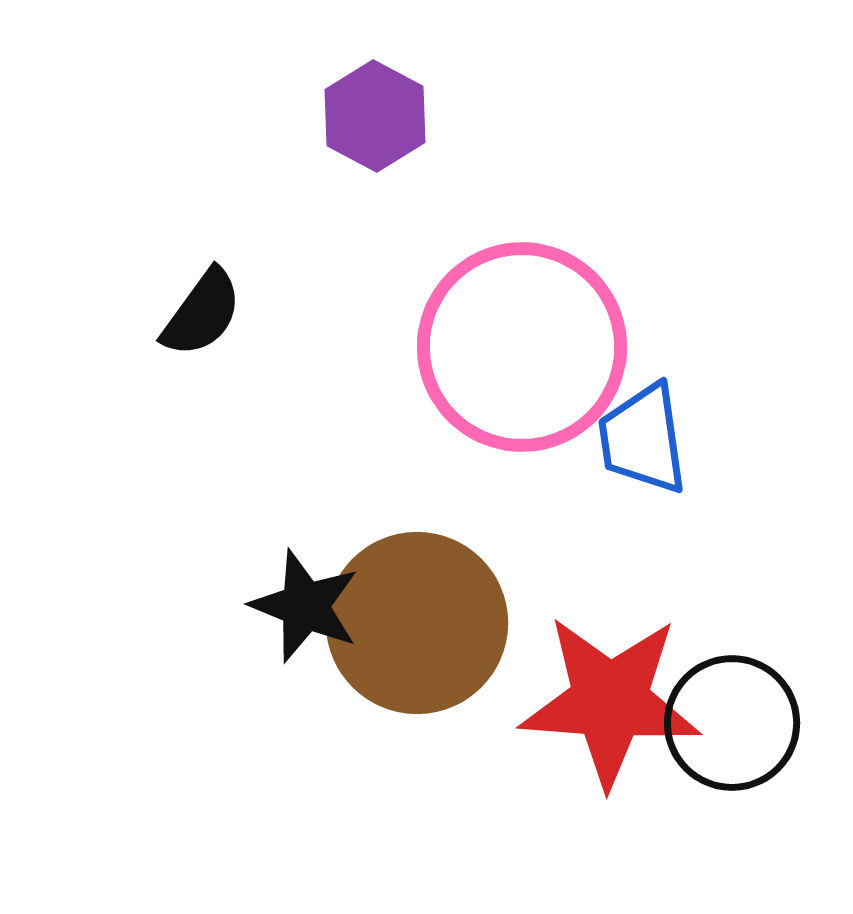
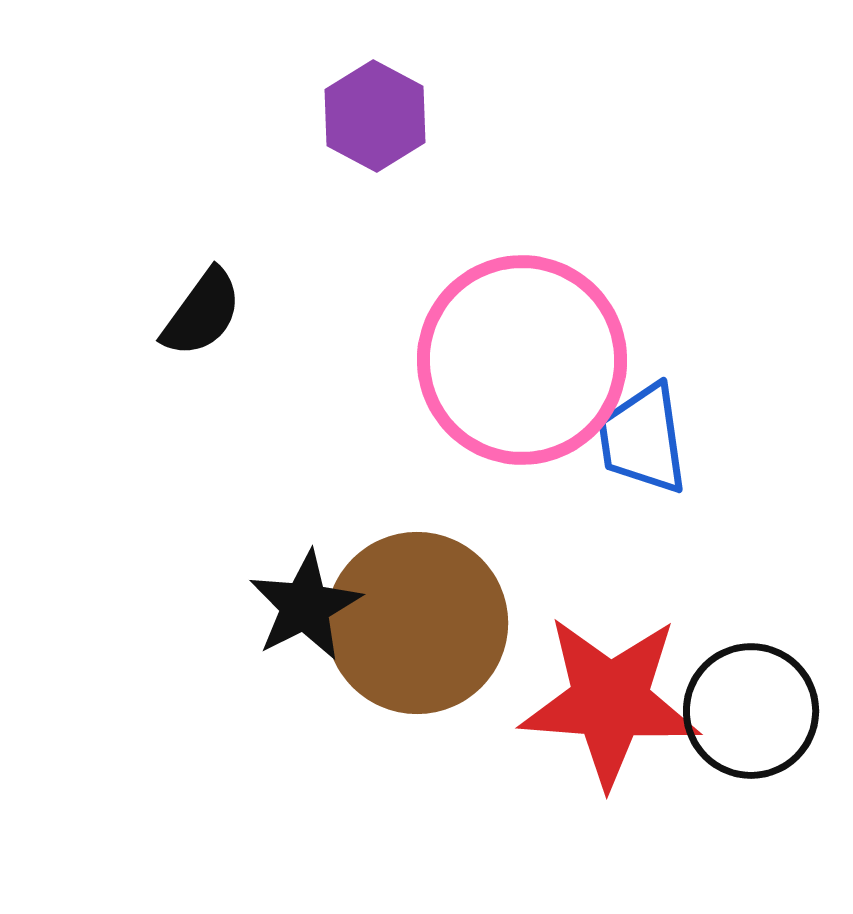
pink circle: moved 13 px down
black star: rotated 23 degrees clockwise
black circle: moved 19 px right, 12 px up
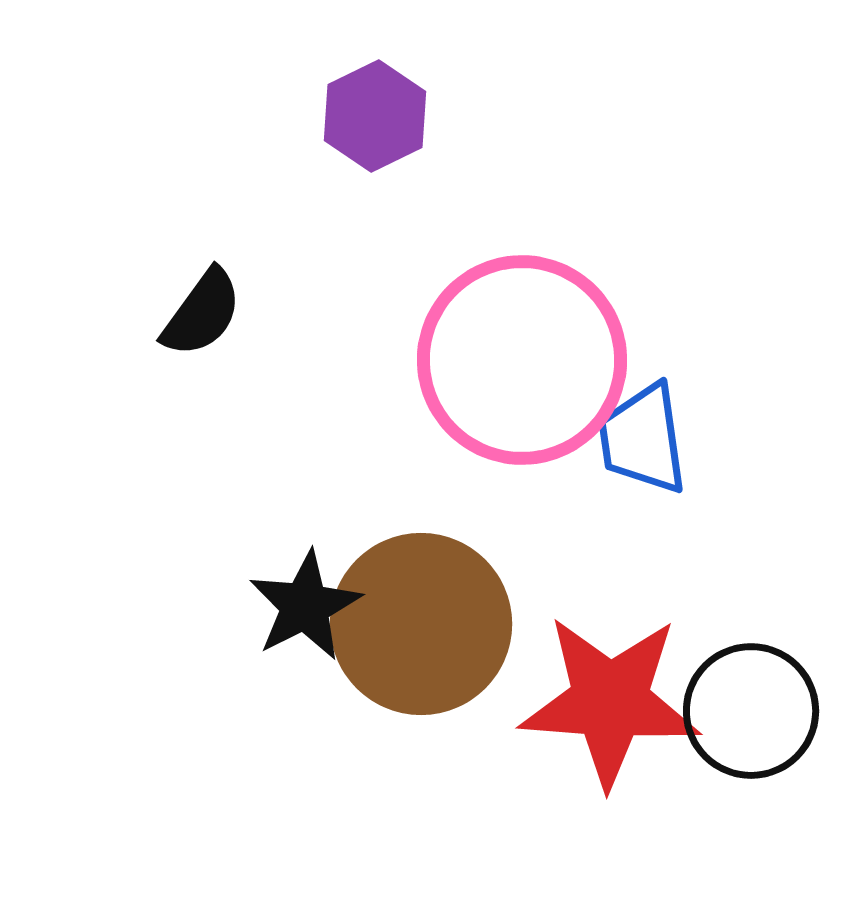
purple hexagon: rotated 6 degrees clockwise
brown circle: moved 4 px right, 1 px down
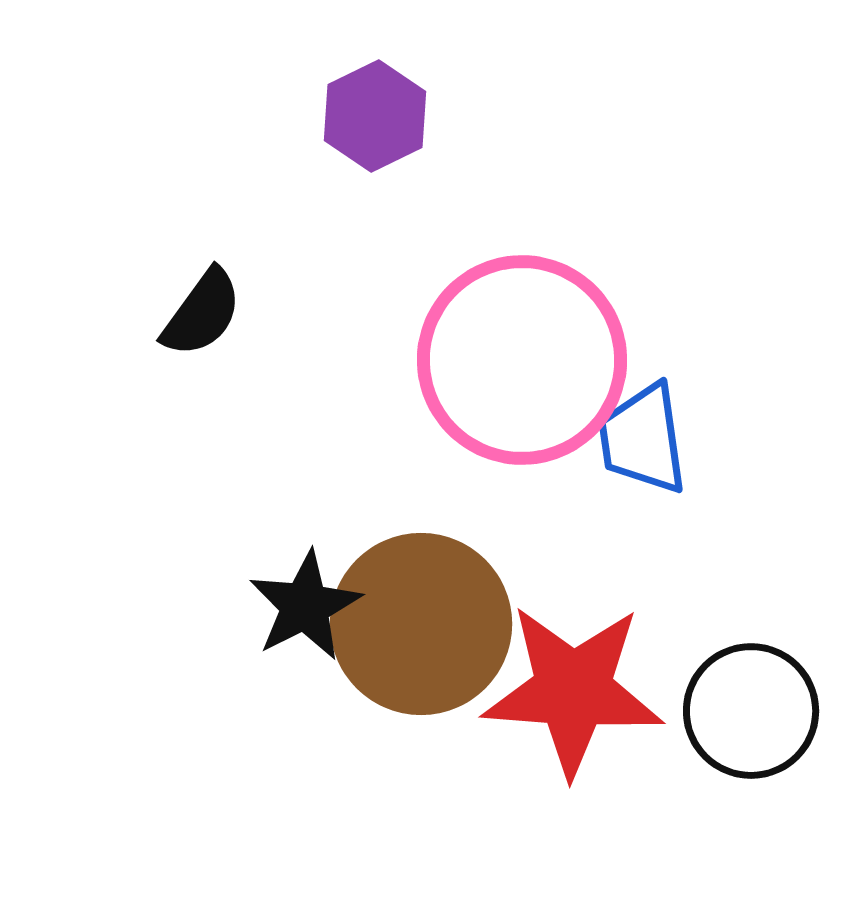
red star: moved 37 px left, 11 px up
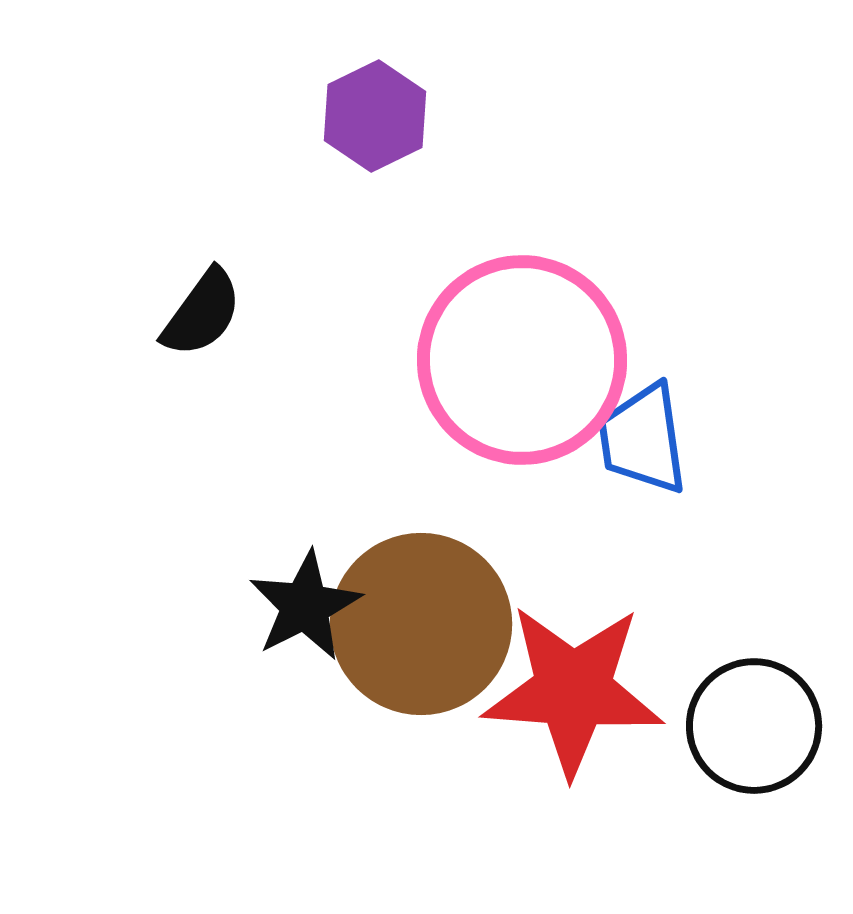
black circle: moved 3 px right, 15 px down
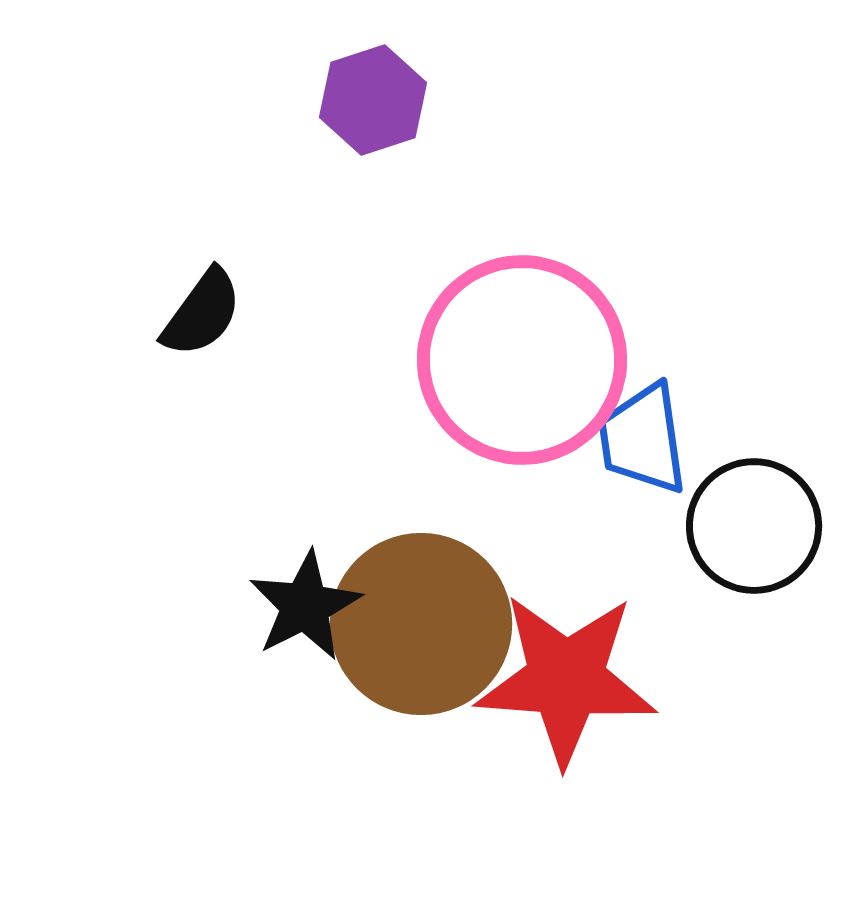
purple hexagon: moved 2 px left, 16 px up; rotated 8 degrees clockwise
red star: moved 7 px left, 11 px up
black circle: moved 200 px up
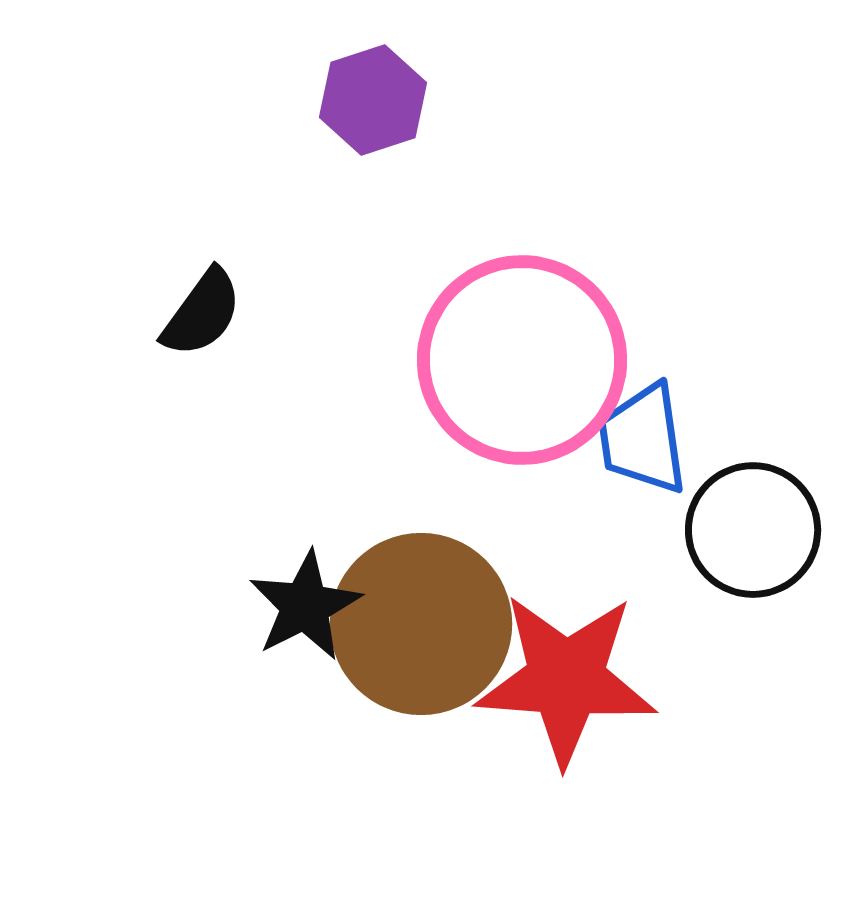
black circle: moved 1 px left, 4 px down
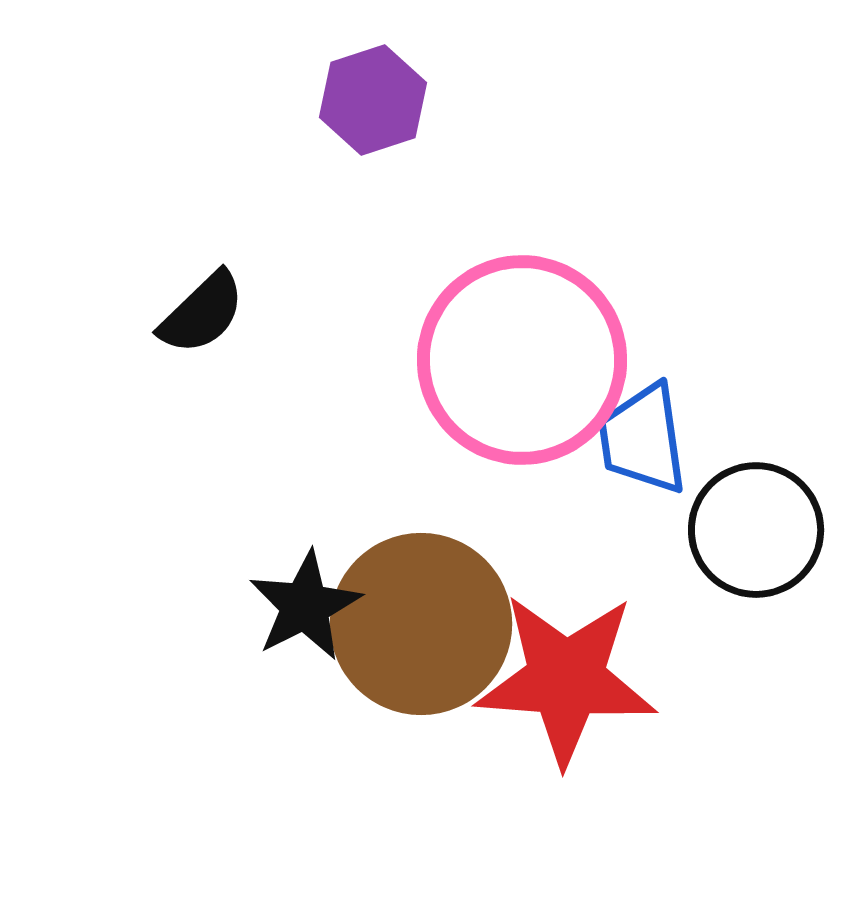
black semicircle: rotated 10 degrees clockwise
black circle: moved 3 px right
